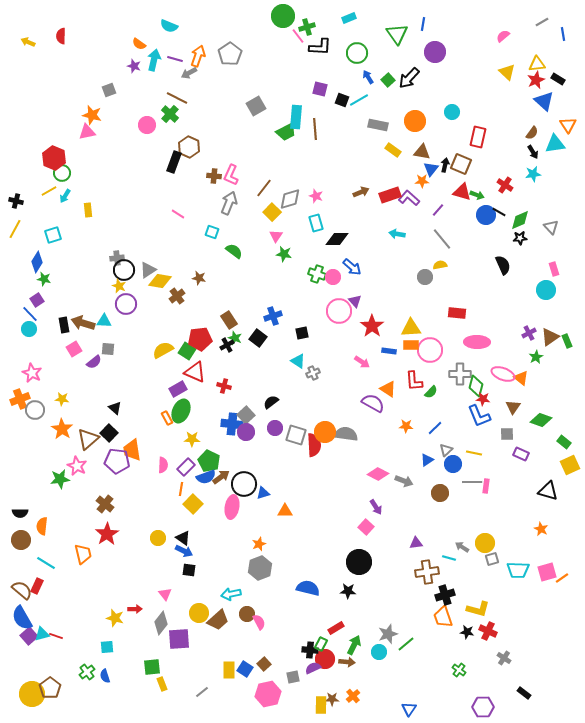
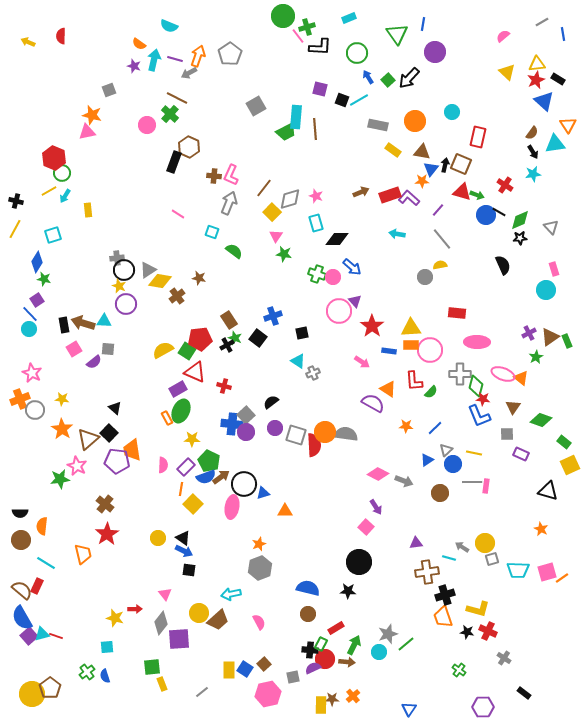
brown circle at (247, 614): moved 61 px right
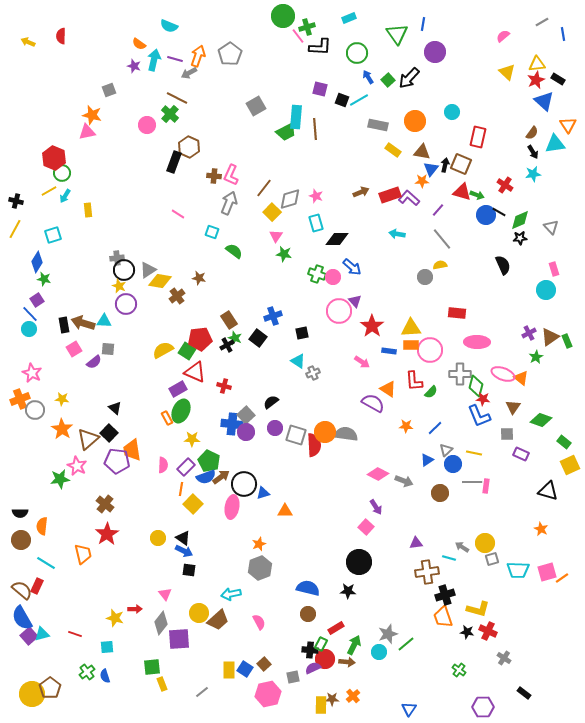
red line at (56, 636): moved 19 px right, 2 px up
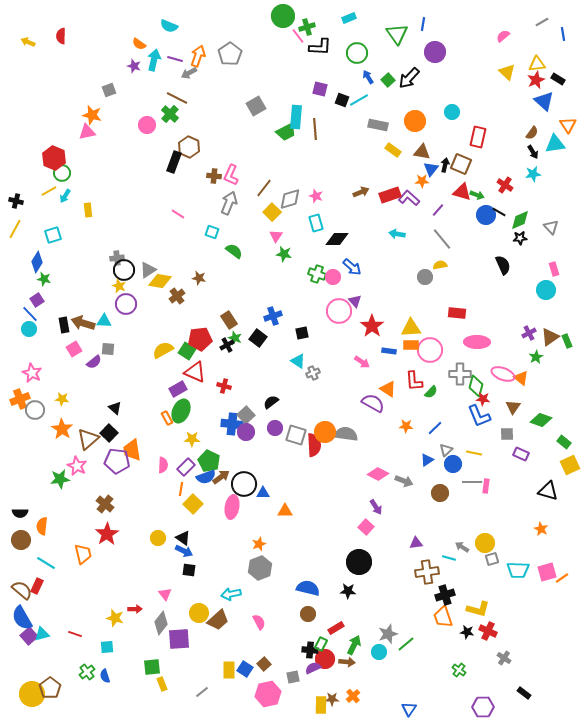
blue triangle at (263, 493): rotated 16 degrees clockwise
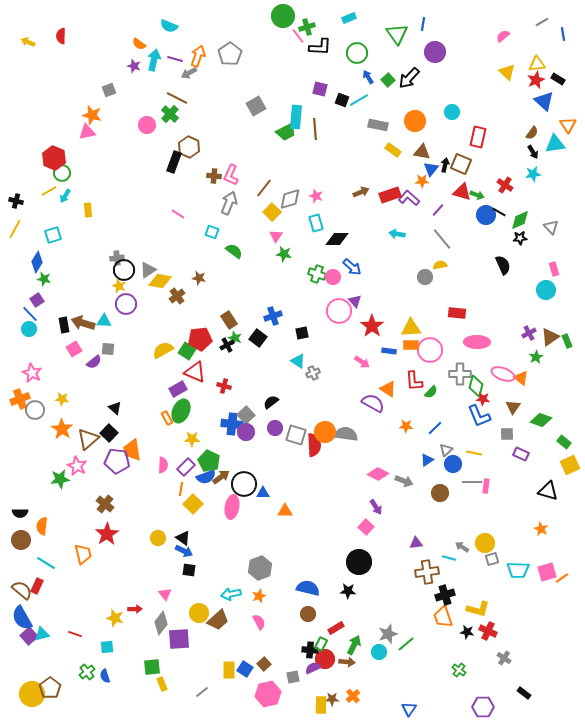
orange star at (259, 544): moved 52 px down
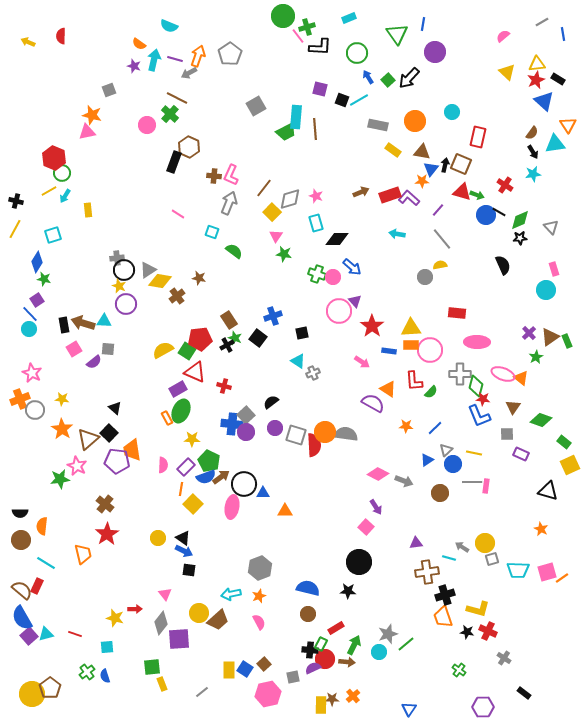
purple cross at (529, 333): rotated 16 degrees counterclockwise
cyan triangle at (42, 634): moved 4 px right
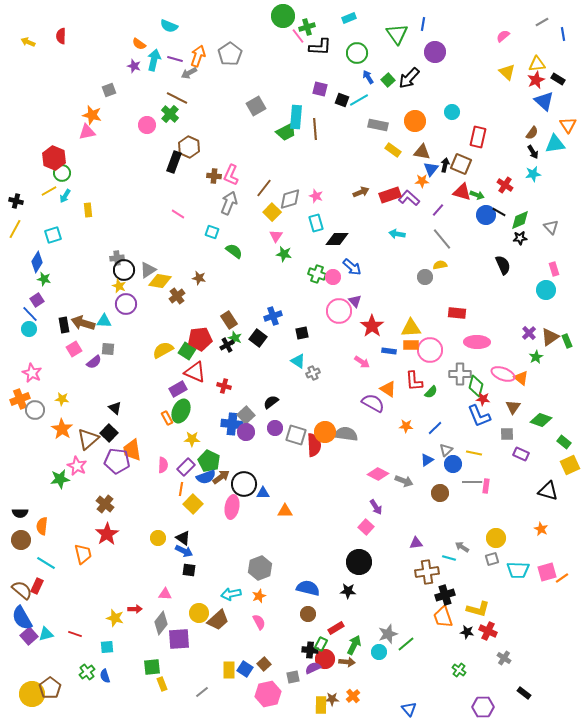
yellow circle at (485, 543): moved 11 px right, 5 px up
pink triangle at (165, 594): rotated 48 degrees counterclockwise
blue triangle at (409, 709): rotated 14 degrees counterclockwise
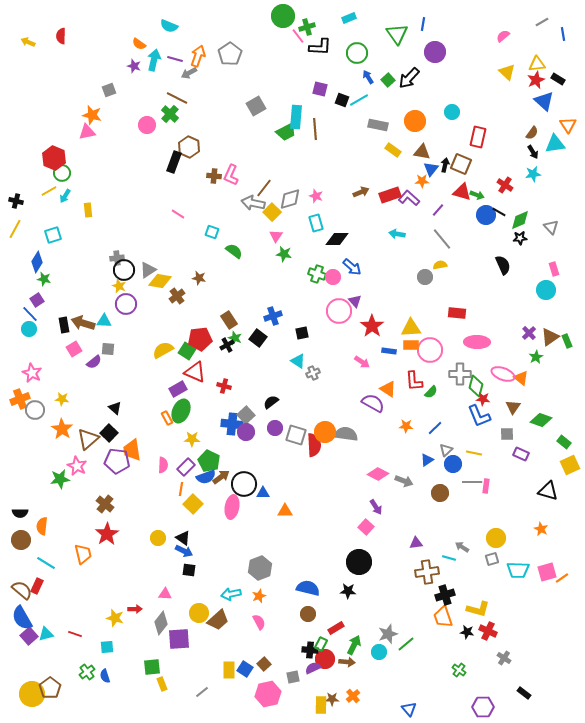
gray arrow at (229, 203): moved 24 px right; rotated 100 degrees counterclockwise
